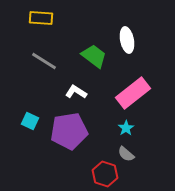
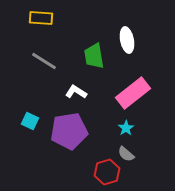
green trapezoid: rotated 136 degrees counterclockwise
red hexagon: moved 2 px right, 2 px up; rotated 25 degrees clockwise
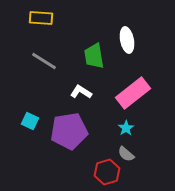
white L-shape: moved 5 px right
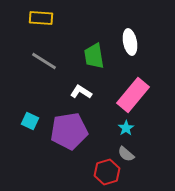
white ellipse: moved 3 px right, 2 px down
pink rectangle: moved 2 px down; rotated 12 degrees counterclockwise
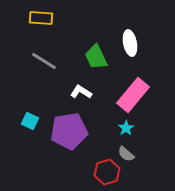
white ellipse: moved 1 px down
green trapezoid: moved 2 px right, 1 px down; rotated 16 degrees counterclockwise
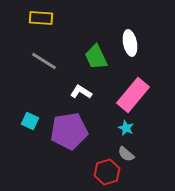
cyan star: rotated 14 degrees counterclockwise
